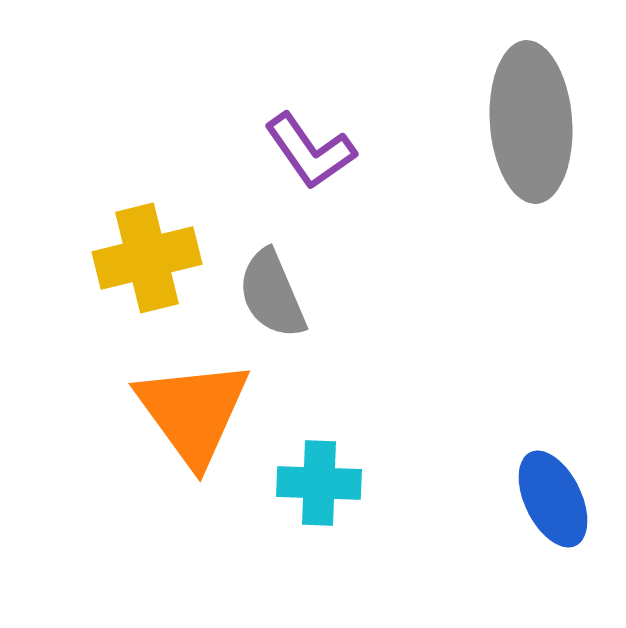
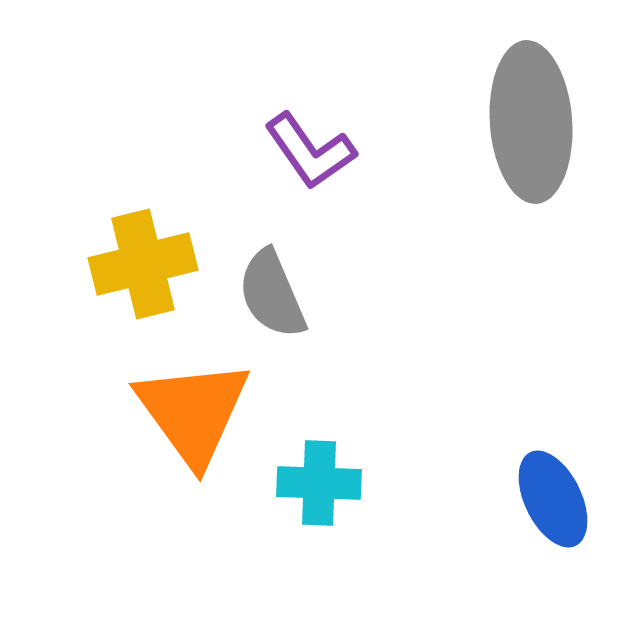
yellow cross: moved 4 px left, 6 px down
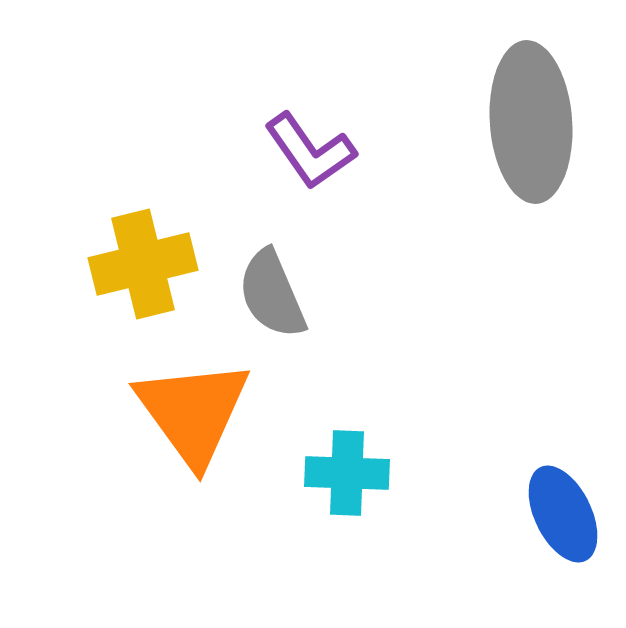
cyan cross: moved 28 px right, 10 px up
blue ellipse: moved 10 px right, 15 px down
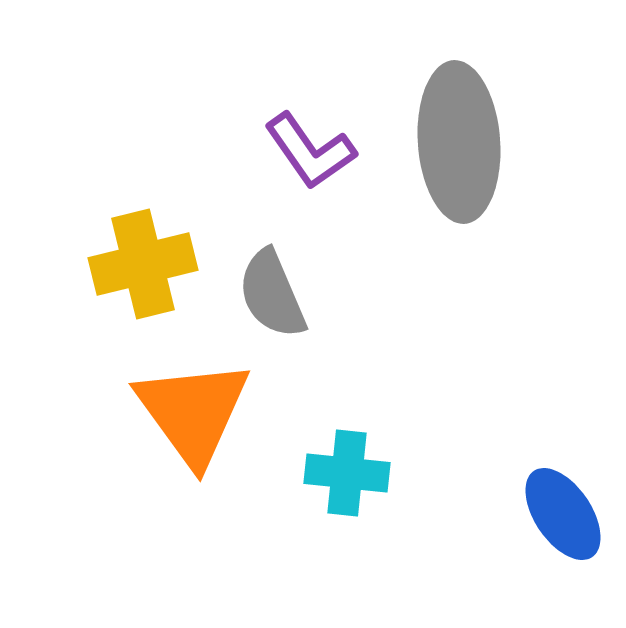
gray ellipse: moved 72 px left, 20 px down
cyan cross: rotated 4 degrees clockwise
blue ellipse: rotated 8 degrees counterclockwise
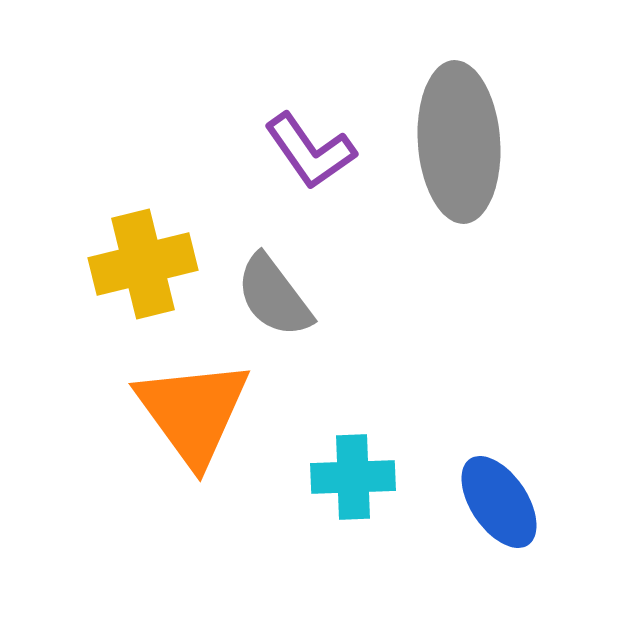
gray semicircle: moved 2 px right, 2 px down; rotated 14 degrees counterclockwise
cyan cross: moved 6 px right, 4 px down; rotated 8 degrees counterclockwise
blue ellipse: moved 64 px left, 12 px up
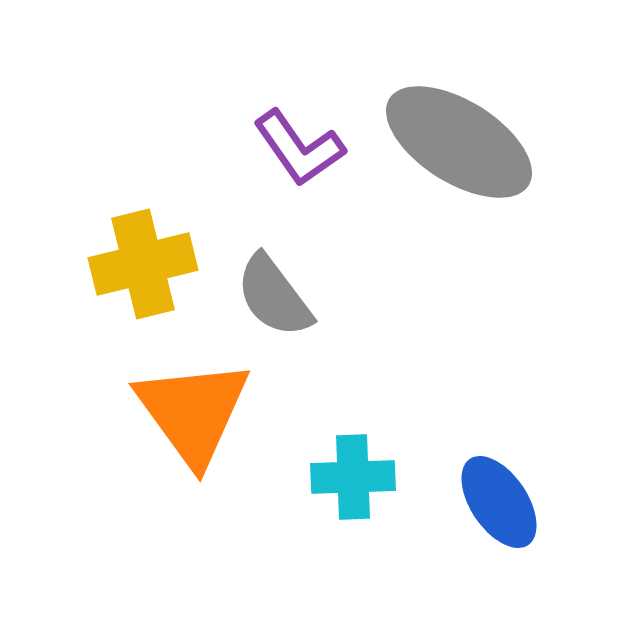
gray ellipse: rotated 54 degrees counterclockwise
purple L-shape: moved 11 px left, 3 px up
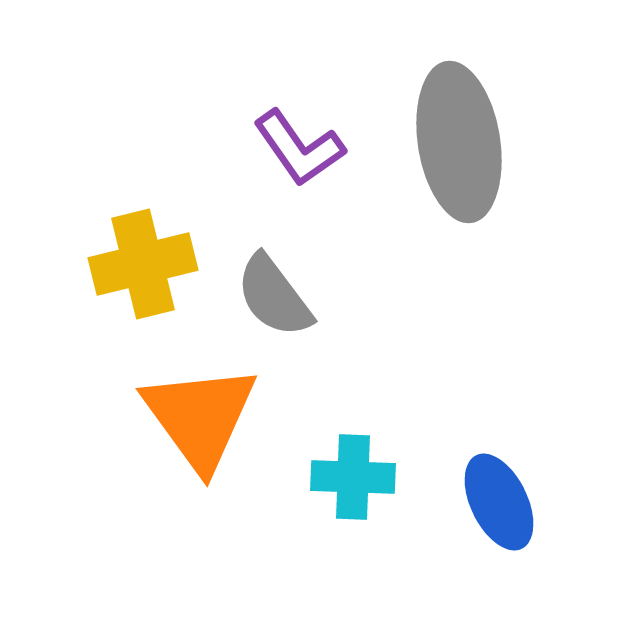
gray ellipse: rotated 49 degrees clockwise
orange triangle: moved 7 px right, 5 px down
cyan cross: rotated 4 degrees clockwise
blue ellipse: rotated 8 degrees clockwise
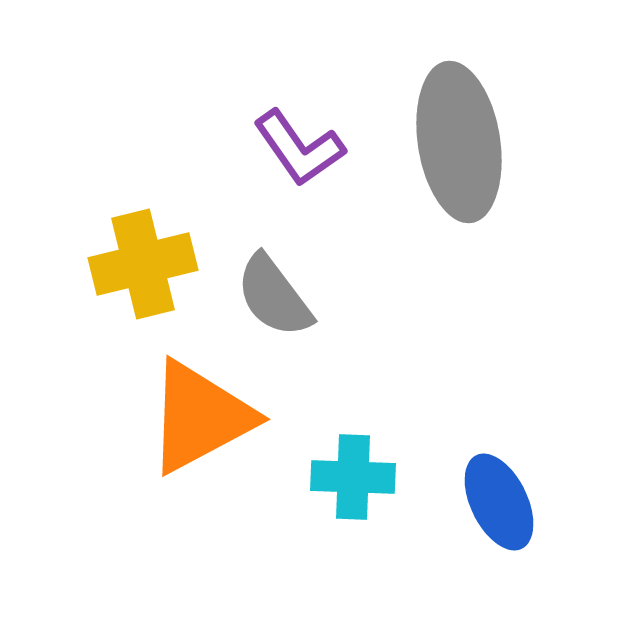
orange triangle: rotated 38 degrees clockwise
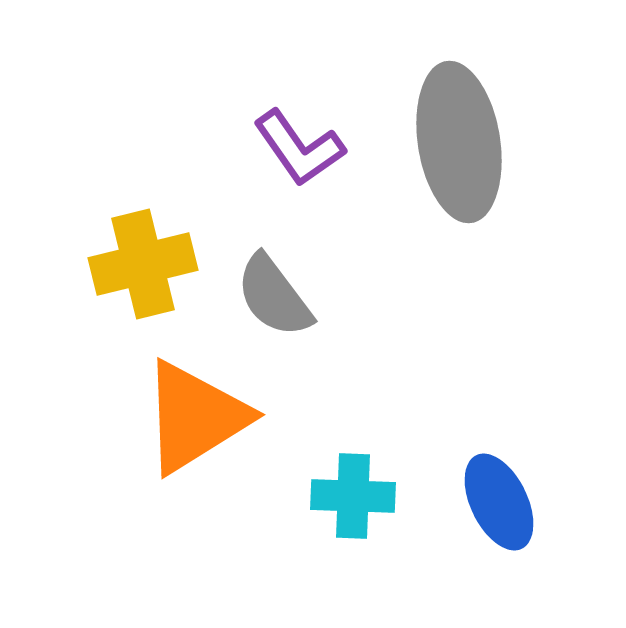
orange triangle: moved 5 px left; rotated 4 degrees counterclockwise
cyan cross: moved 19 px down
